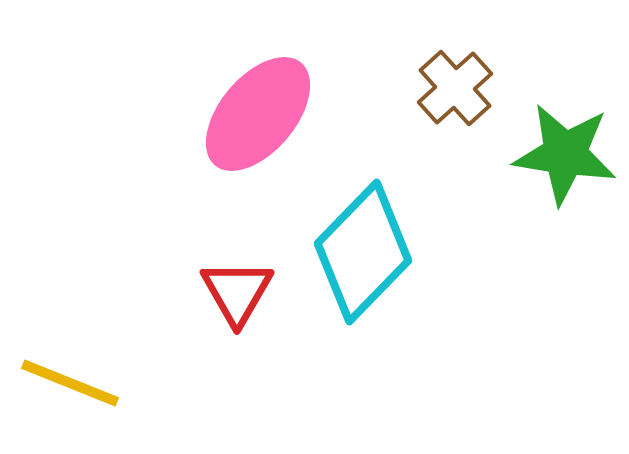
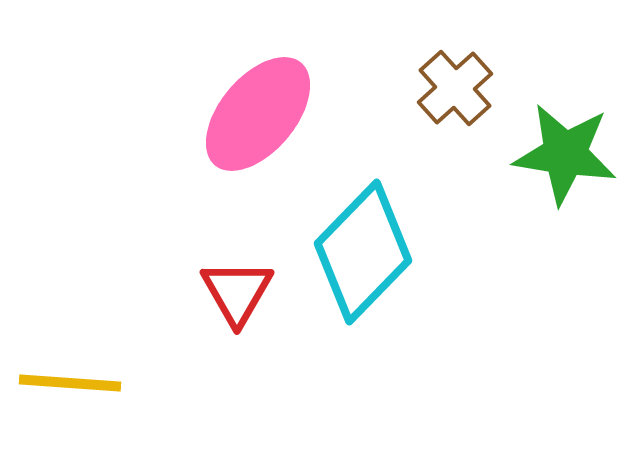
yellow line: rotated 18 degrees counterclockwise
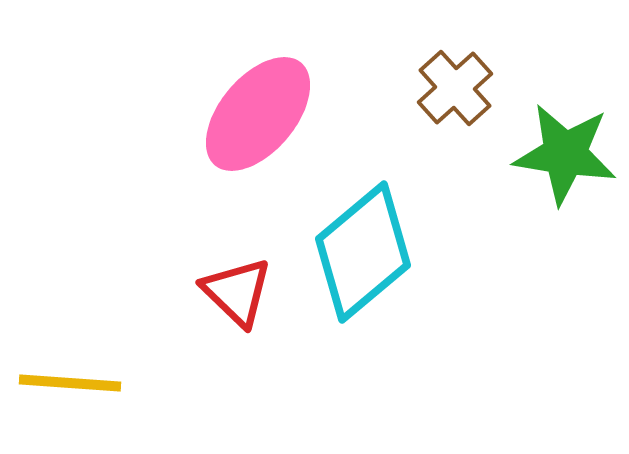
cyan diamond: rotated 6 degrees clockwise
red triangle: rotated 16 degrees counterclockwise
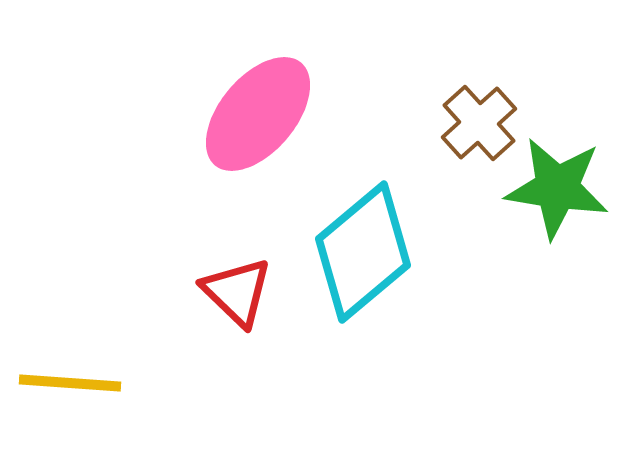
brown cross: moved 24 px right, 35 px down
green star: moved 8 px left, 34 px down
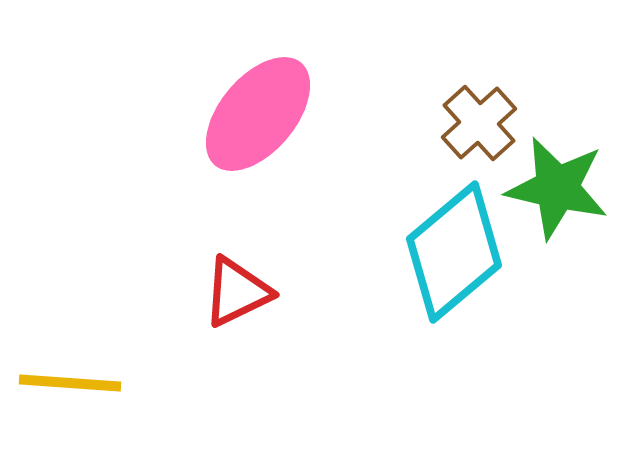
green star: rotated 4 degrees clockwise
cyan diamond: moved 91 px right
red triangle: rotated 50 degrees clockwise
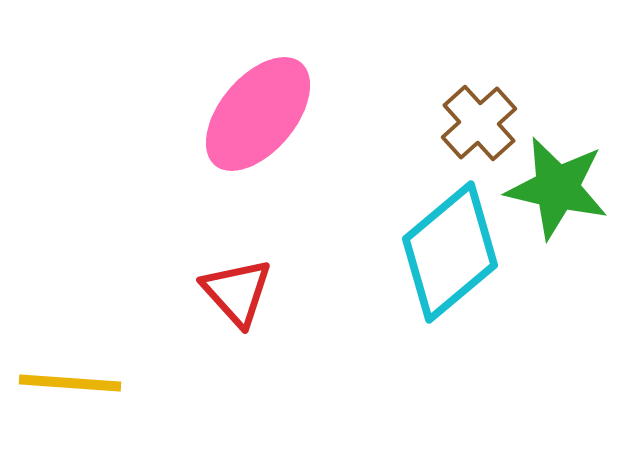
cyan diamond: moved 4 px left
red triangle: rotated 46 degrees counterclockwise
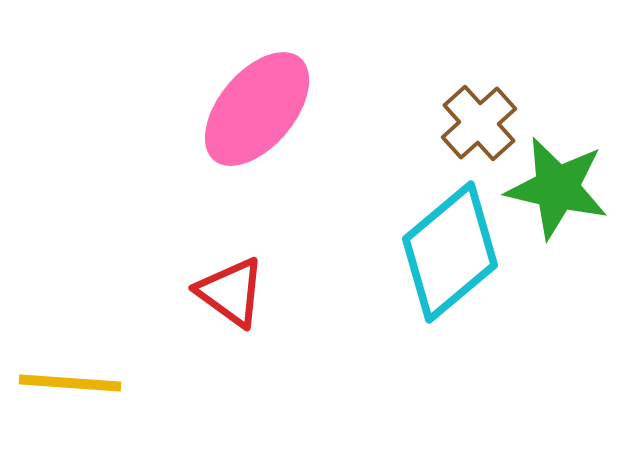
pink ellipse: moved 1 px left, 5 px up
red triangle: moved 6 px left; rotated 12 degrees counterclockwise
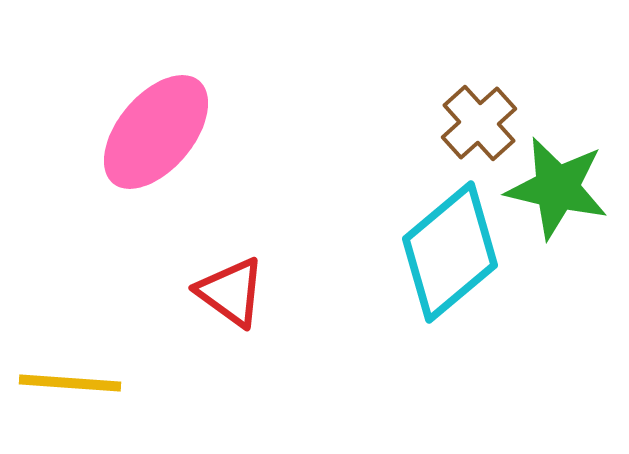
pink ellipse: moved 101 px left, 23 px down
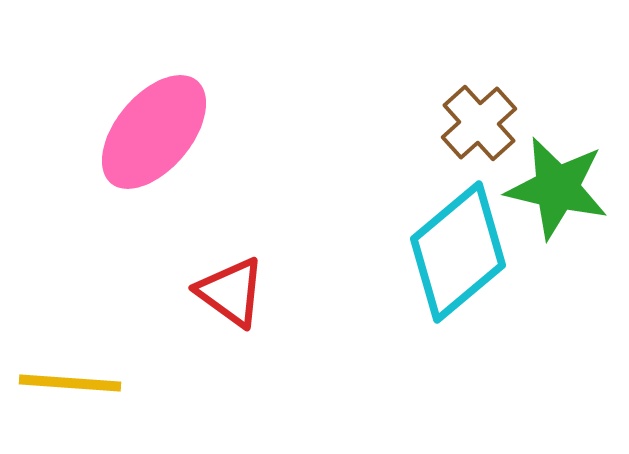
pink ellipse: moved 2 px left
cyan diamond: moved 8 px right
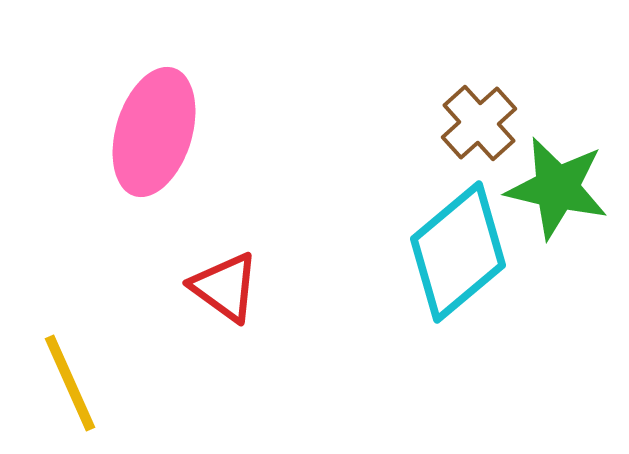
pink ellipse: rotated 23 degrees counterclockwise
red triangle: moved 6 px left, 5 px up
yellow line: rotated 62 degrees clockwise
